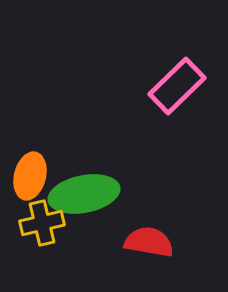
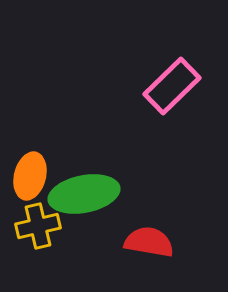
pink rectangle: moved 5 px left
yellow cross: moved 4 px left, 3 px down
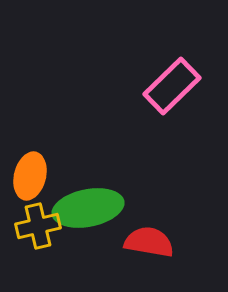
green ellipse: moved 4 px right, 14 px down
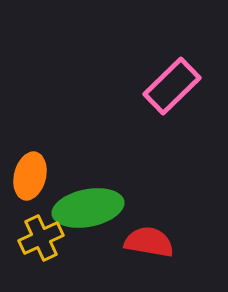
yellow cross: moved 3 px right, 12 px down; rotated 12 degrees counterclockwise
